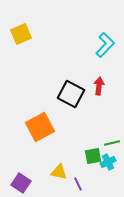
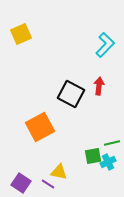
purple line: moved 30 px left; rotated 32 degrees counterclockwise
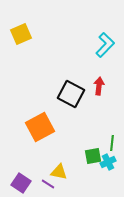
green line: rotated 70 degrees counterclockwise
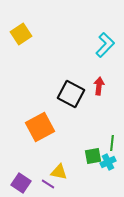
yellow square: rotated 10 degrees counterclockwise
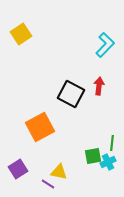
purple square: moved 3 px left, 14 px up; rotated 24 degrees clockwise
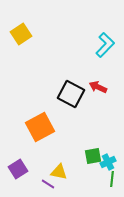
red arrow: moved 1 px left, 1 px down; rotated 72 degrees counterclockwise
green line: moved 36 px down
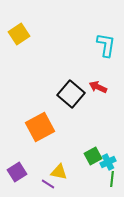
yellow square: moved 2 px left
cyan L-shape: moved 1 px right; rotated 35 degrees counterclockwise
black square: rotated 12 degrees clockwise
green square: rotated 18 degrees counterclockwise
purple square: moved 1 px left, 3 px down
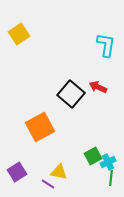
green line: moved 1 px left, 1 px up
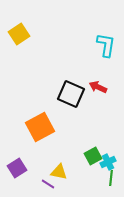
black square: rotated 16 degrees counterclockwise
purple square: moved 4 px up
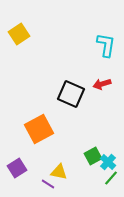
red arrow: moved 4 px right, 3 px up; rotated 42 degrees counterclockwise
orange square: moved 1 px left, 2 px down
cyan cross: rotated 21 degrees counterclockwise
green line: rotated 35 degrees clockwise
